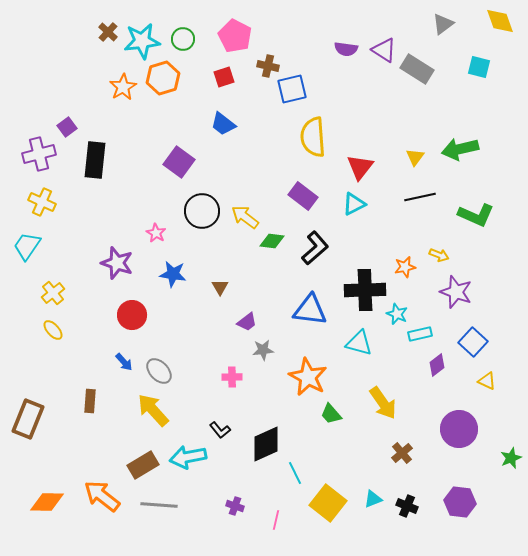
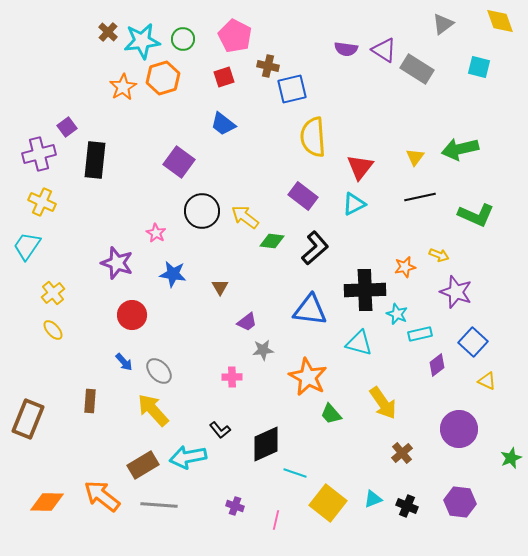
cyan line at (295, 473): rotated 45 degrees counterclockwise
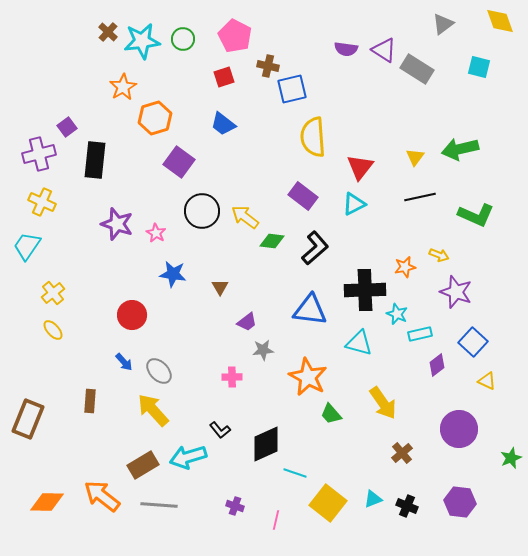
orange hexagon at (163, 78): moved 8 px left, 40 px down
purple star at (117, 263): moved 39 px up
cyan arrow at (188, 457): rotated 6 degrees counterclockwise
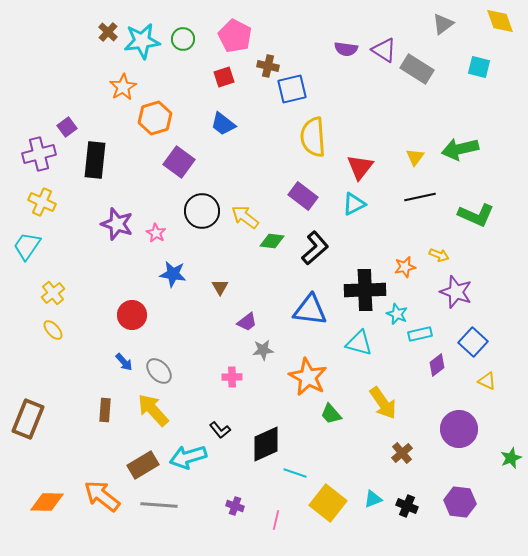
brown rectangle at (90, 401): moved 15 px right, 9 px down
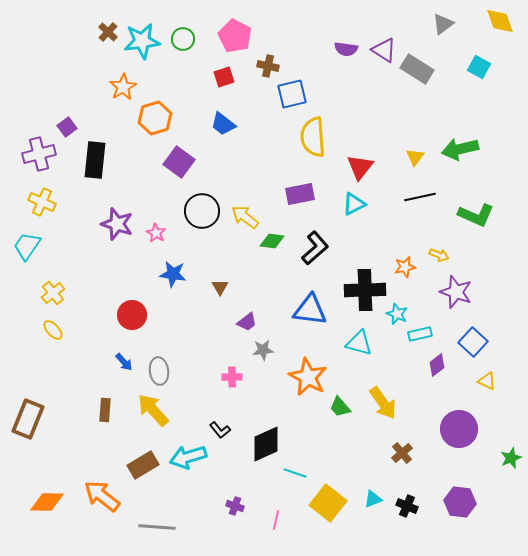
cyan square at (479, 67): rotated 15 degrees clockwise
blue square at (292, 89): moved 5 px down
purple rectangle at (303, 196): moved 3 px left, 2 px up; rotated 48 degrees counterclockwise
gray ellipse at (159, 371): rotated 36 degrees clockwise
green trapezoid at (331, 414): moved 9 px right, 7 px up
gray line at (159, 505): moved 2 px left, 22 px down
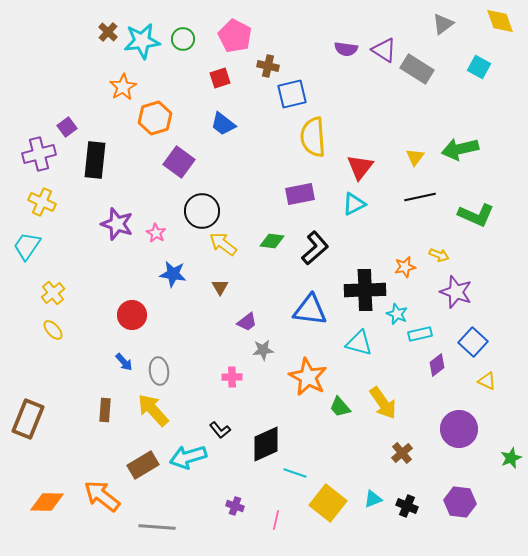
red square at (224, 77): moved 4 px left, 1 px down
yellow arrow at (245, 217): moved 22 px left, 27 px down
